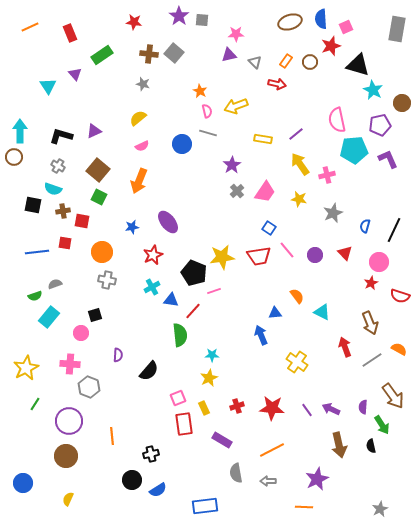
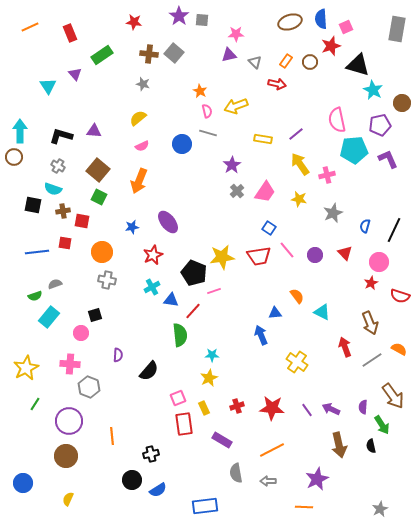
purple triangle at (94, 131): rotated 28 degrees clockwise
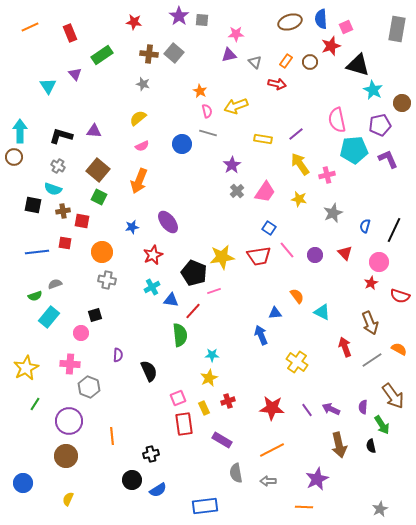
black semicircle at (149, 371): rotated 65 degrees counterclockwise
red cross at (237, 406): moved 9 px left, 5 px up
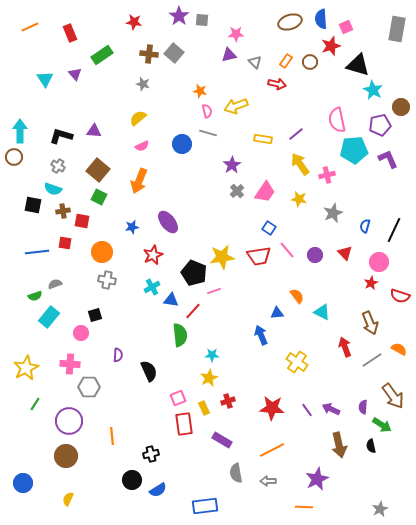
cyan triangle at (48, 86): moved 3 px left, 7 px up
orange star at (200, 91): rotated 16 degrees counterclockwise
brown circle at (402, 103): moved 1 px left, 4 px down
blue triangle at (275, 313): moved 2 px right
gray hexagon at (89, 387): rotated 20 degrees counterclockwise
green arrow at (382, 425): rotated 24 degrees counterclockwise
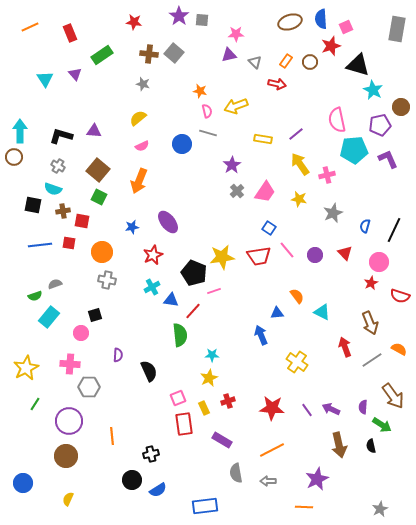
red square at (65, 243): moved 4 px right
blue line at (37, 252): moved 3 px right, 7 px up
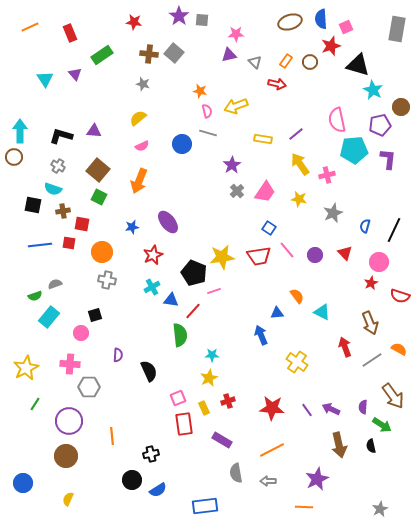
purple L-shape at (388, 159): rotated 30 degrees clockwise
red square at (82, 221): moved 3 px down
